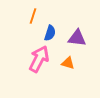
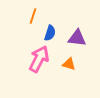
orange triangle: moved 1 px right, 1 px down
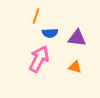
orange line: moved 3 px right
blue semicircle: rotated 70 degrees clockwise
orange triangle: moved 6 px right, 3 px down
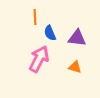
orange line: moved 1 px left, 1 px down; rotated 21 degrees counterclockwise
blue semicircle: rotated 70 degrees clockwise
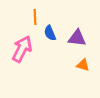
pink arrow: moved 17 px left, 10 px up
orange triangle: moved 8 px right, 2 px up
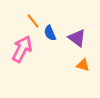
orange line: moved 2 px left, 4 px down; rotated 35 degrees counterclockwise
purple triangle: rotated 30 degrees clockwise
